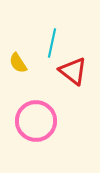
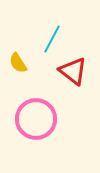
cyan line: moved 4 px up; rotated 16 degrees clockwise
pink circle: moved 2 px up
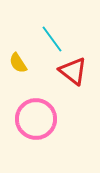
cyan line: rotated 64 degrees counterclockwise
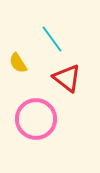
red triangle: moved 6 px left, 7 px down
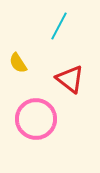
cyan line: moved 7 px right, 13 px up; rotated 64 degrees clockwise
red triangle: moved 3 px right, 1 px down
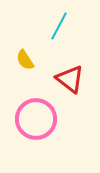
yellow semicircle: moved 7 px right, 3 px up
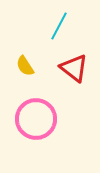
yellow semicircle: moved 6 px down
red triangle: moved 4 px right, 11 px up
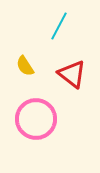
red triangle: moved 2 px left, 6 px down
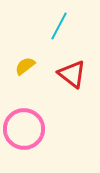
yellow semicircle: rotated 85 degrees clockwise
pink circle: moved 12 px left, 10 px down
